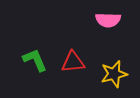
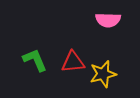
yellow star: moved 11 px left
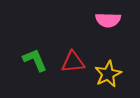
yellow star: moved 5 px right; rotated 12 degrees counterclockwise
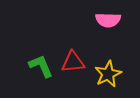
green L-shape: moved 6 px right, 6 px down
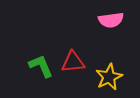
pink semicircle: moved 3 px right; rotated 10 degrees counterclockwise
yellow star: moved 1 px right, 3 px down
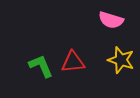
pink semicircle: rotated 25 degrees clockwise
yellow star: moved 12 px right, 17 px up; rotated 28 degrees counterclockwise
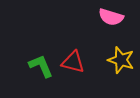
pink semicircle: moved 3 px up
red triangle: rotated 20 degrees clockwise
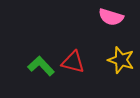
green L-shape: rotated 20 degrees counterclockwise
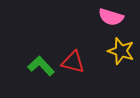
yellow star: moved 9 px up
